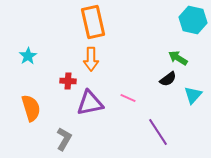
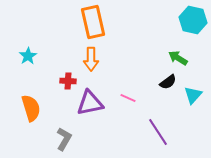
black semicircle: moved 3 px down
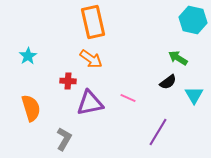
orange arrow: rotated 55 degrees counterclockwise
cyan triangle: moved 1 px right; rotated 12 degrees counterclockwise
purple line: rotated 64 degrees clockwise
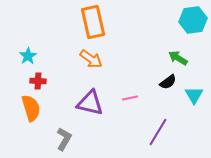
cyan hexagon: rotated 20 degrees counterclockwise
red cross: moved 30 px left
pink line: moved 2 px right; rotated 35 degrees counterclockwise
purple triangle: rotated 24 degrees clockwise
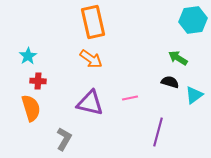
black semicircle: moved 2 px right; rotated 126 degrees counterclockwise
cyan triangle: rotated 24 degrees clockwise
purple line: rotated 16 degrees counterclockwise
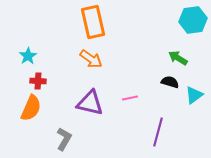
orange semicircle: rotated 40 degrees clockwise
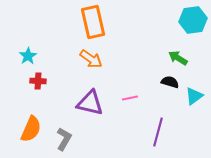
cyan triangle: moved 1 px down
orange semicircle: moved 21 px down
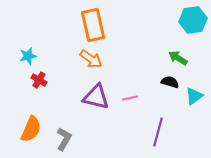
orange rectangle: moved 3 px down
cyan star: rotated 18 degrees clockwise
red cross: moved 1 px right, 1 px up; rotated 28 degrees clockwise
purple triangle: moved 6 px right, 6 px up
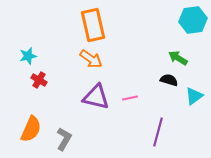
black semicircle: moved 1 px left, 2 px up
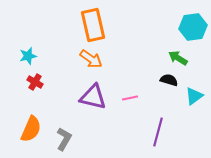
cyan hexagon: moved 7 px down
red cross: moved 4 px left, 2 px down
purple triangle: moved 3 px left
